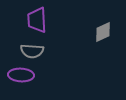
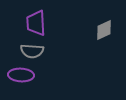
purple trapezoid: moved 1 px left, 3 px down
gray diamond: moved 1 px right, 2 px up
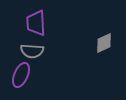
gray diamond: moved 13 px down
purple ellipse: rotated 70 degrees counterclockwise
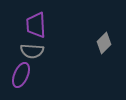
purple trapezoid: moved 2 px down
gray diamond: rotated 20 degrees counterclockwise
